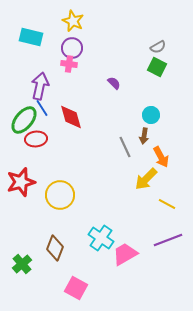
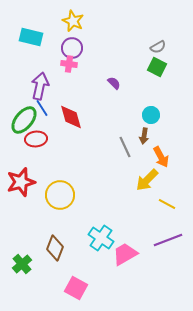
yellow arrow: moved 1 px right, 1 px down
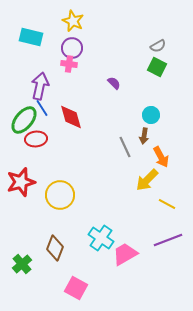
gray semicircle: moved 1 px up
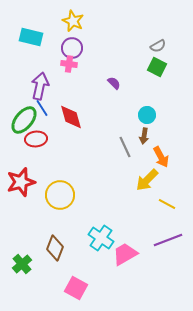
cyan circle: moved 4 px left
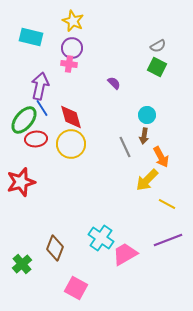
yellow circle: moved 11 px right, 51 px up
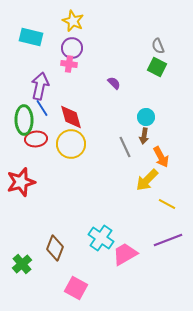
gray semicircle: rotated 98 degrees clockwise
cyan circle: moved 1 px left, 2 px down
green ellipse: rotated 40 degrees counterclockwise
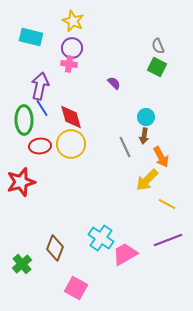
red ellipse: moved 4 px right, 7 px down
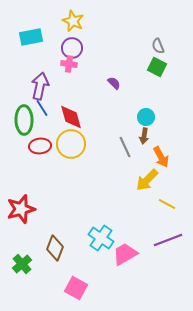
cyan rectangle: rotated 25 degrees counterclockwise
red star: moved 27 px down
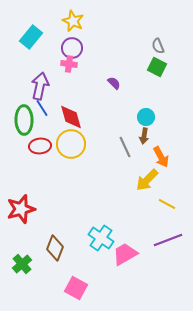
cyan rectangle: rotated 40 degrees counterclockwise
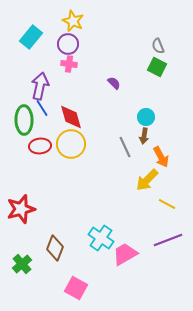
purple circle: moved 4 px left, 4 px up
